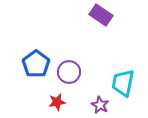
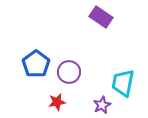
purple rectangle: moved 2 px down
purple star: moved 2 px right; rotated 18 degrees clockwise
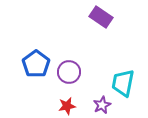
red star: moved 10 px right, 4 px down
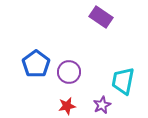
cyan trapezoid: moved 2 px up
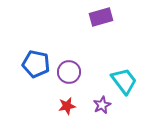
purple rectangle: rotated 50 degrees counterclockwise
blue pentagon: rotated 24 degrees counterclockwise
cyan trapezoid: moved 1 px right; rotated 132 degrees clockwise
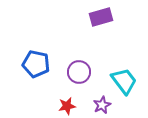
purple circle: moved 10 px right
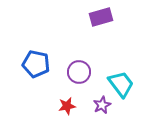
cyan trapezoid: moved 3 px left, 3 px down
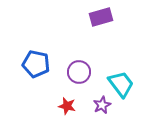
red star: rotated 24 degrees clockwise
